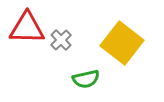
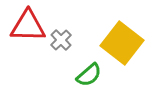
red triangle: moved 1 px right, 2 px up
green semicircle: moved 3 px right, 4 px up; rotated 28 degrees counterclockwise
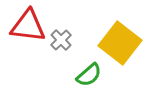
red triangle: rotated 6 degrees clockwise
yellow square: moved 2 px left
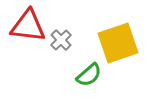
yellow square: moved 2 px left; rotated 33 degrees clockwise
